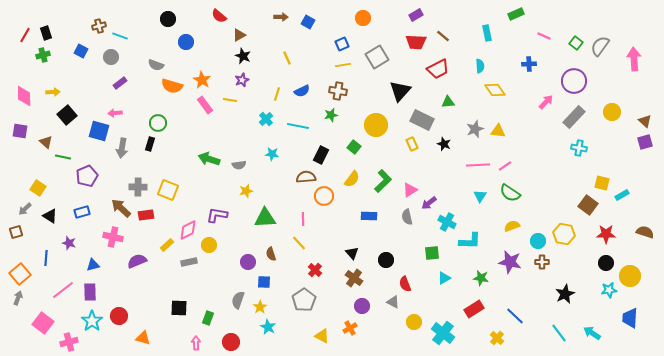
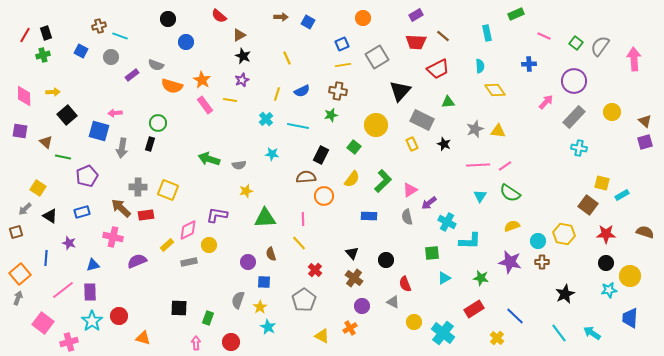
purple rectangle at (120, 83): moved 12 px right, 8 px up
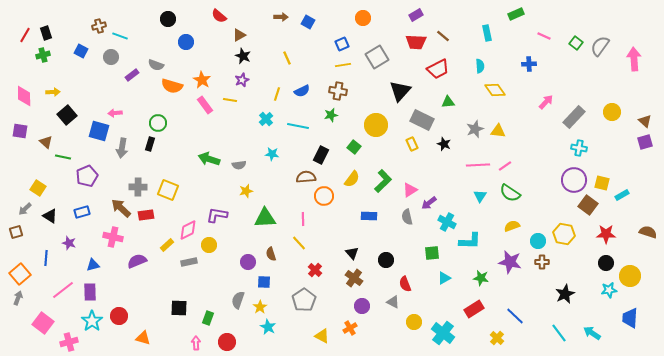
purple circle at (574, 81): moved 99 px down
brown semicircle at (645, 232): moved 3 px right
red circle at (231, 342): moved 4 px left
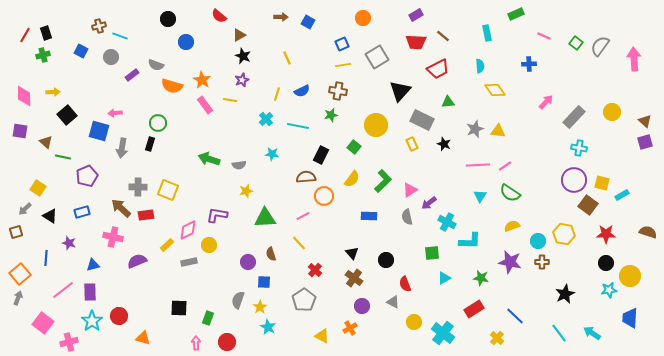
pink line at (303, 219): moved 3 px up; rotated 64 degrees clockwise
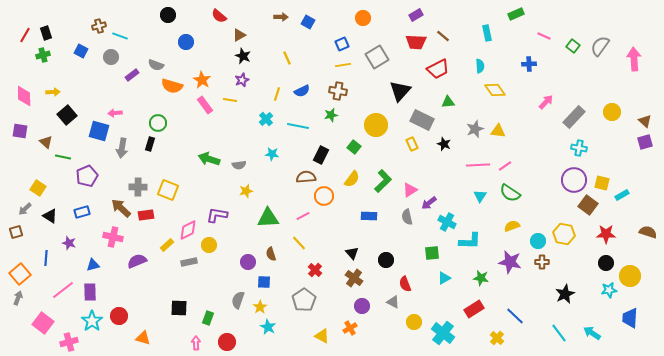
black circle at (168, 19): moved 4 px up
green square at (576, 43): moved 3 px left, 3 px down
green triangle at (265, 218): moved 3 px right
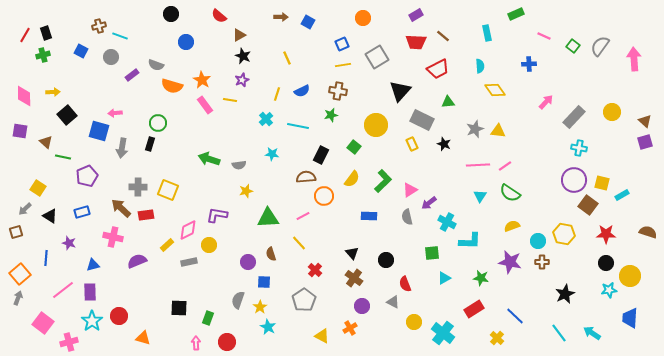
black circle at (168, 15): moved 3 px right, 1 px up
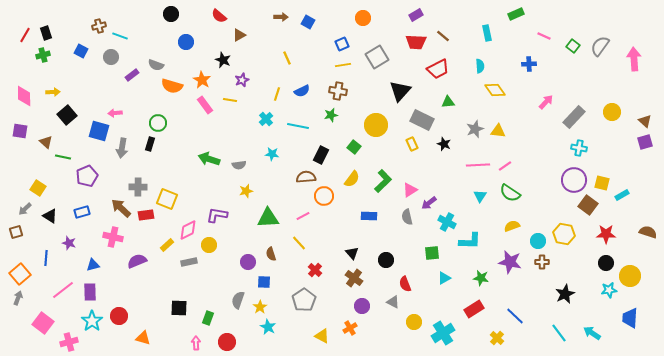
black star at (243, 56): moved 20 px left, 4 px down
yellow square at (168, 190): moved 1 px left, 9 px down
cyan cross at (443, 333): rotated 20 degrees clockwise
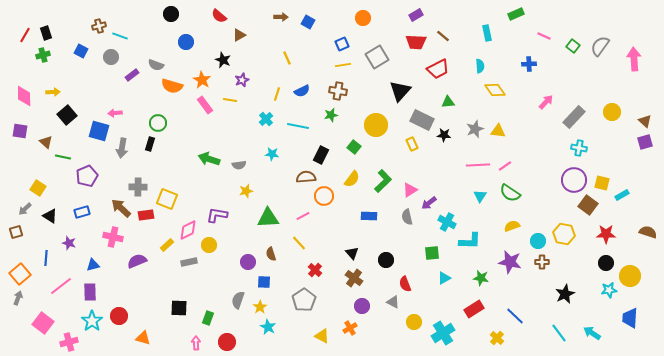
black star at (444, 144): moved 9 px up; rotated 16 degrees counterclockwise
pink line at (63, 290): moved 2 px left, 4 px up
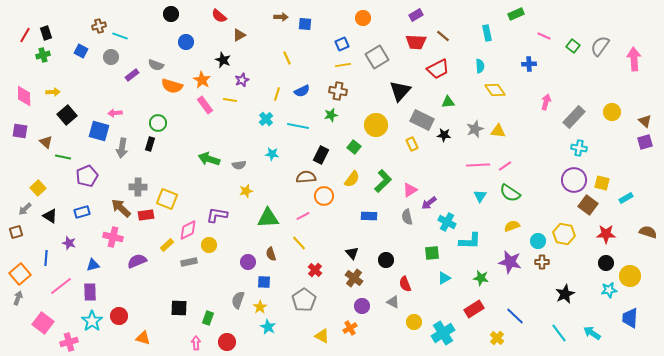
blue square at (308, 22): moved 3 px left, 2 px down; rotated 24 degrees counterclockwise
pink arrow at (546, 102): rotated 28 degrees counterclockwise
yellow square at (38, 188): rotated 14 degrees clockwise
cyan rectangle at (622, 195): moved 4 px right, 3 px down
